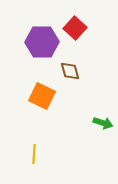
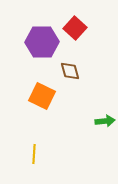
green arrow: moved 2 px right, 2 px up; rotated 24 degrees counterclockwise
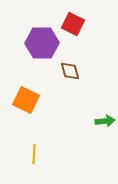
red square: moved 2 px left, 4 px up; rotated 15 degrees counterclockwise
purple hexagon: moved 1 px down
orange square: moved 16 px left, 4 px down
